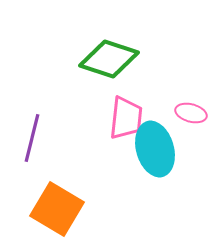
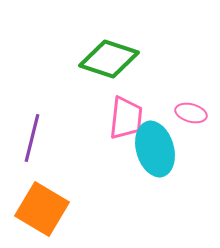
orange square: moved 15 px left
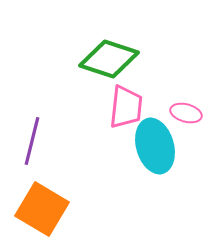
pink ellipse: moved 5 px left
pink trapezoid: moved 11 px up
purple line: moved 3 px down
cyan ellipse: moved 3 px up
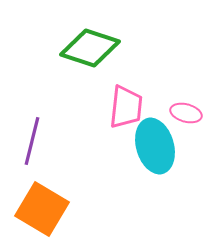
green diamond: moved 19 px left, 11 px up
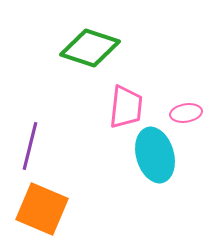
pink ellipse: rotated 24 degrees counterclockwise
purple line: moved 2 px left, 5 px down
cyan ellipse: moved 9 px down
orange square: rotated 8 degrees counterclockwise
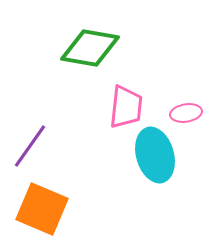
green diamond: rotated 8 degrees counterclockwise
purple line: rotated 21 degrees clockwise
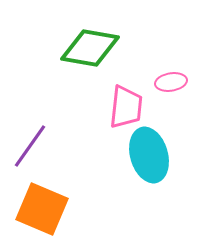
pink ellipse: moved 15 px left, 31 px up
cyan ellipse: moved 6 px left
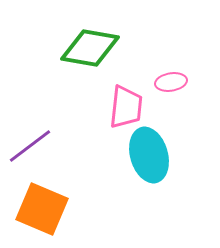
purple line: rotated 18 degrees clockwise
